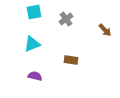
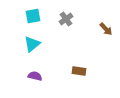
cyan square: moved 1 px left, 4 px down
brown arrow: moved 1 px right, 1 px up
cyan triangle: rotated 18 degrees counterclockwise
brown rectangle: moved 8 px right, 11 px down
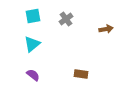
brown arrow: rotated 56 degrees counterclockwise
brown rectangle: moved 2 px right, 3 px down
purple semicircle: moved 2 px left, 1 px up; rotated 24 degrees clockwise
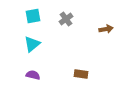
purple semicircle: rotated 24 degrees counterclockwise
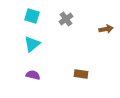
cyan square: moved 1 px left; rotated 28 degrees clockwise
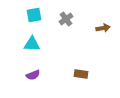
cyan square: moved 2 px right, 1 px up; rotated 28 degrees counterclockwise
brown arrow: moved 3 px left, 1 px up
cyan triangle: rotated 42 degrees clockwise
purple semicircle: rotated 144 degrees clockwise
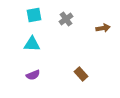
brown rectangle: rotated 40 degrees clockwise
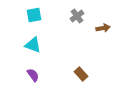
gray cross: moved 11 px right, 3 px up
cyan triangle: moved 1 px right, 1 px down; rotated 18 degrees clockwise
purple semicircle: rotated 104 degrees counterclockwise
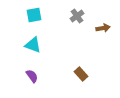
purple semicircle: moved 1 px left, 1 px down
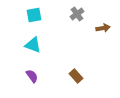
gray cross: moved 2 px up
brown rectangle: moved 5 px left, 2 px down
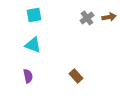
gray cross: moved 10 px right, 4 px down
brown arrow: moved 6 px right, 11 px up
purple semicircle: moved 4 px left; rotated 24 degrees clockwise
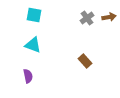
cyan square: rotated 21 degrees clockwise
brown rectangle: moved 9 px right, 15 px up
